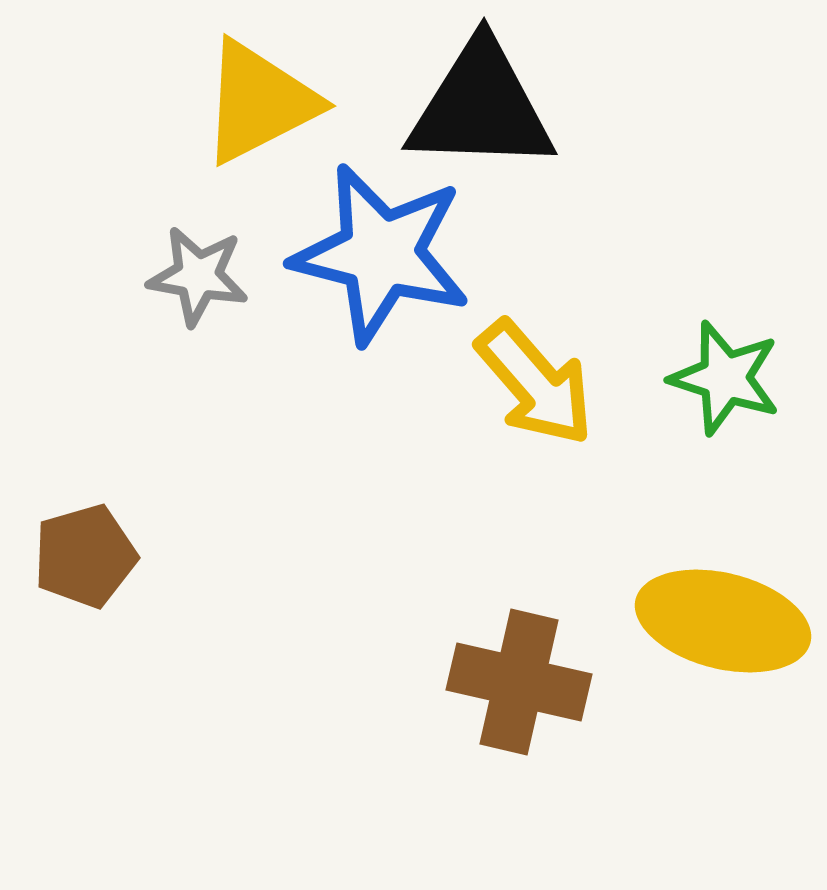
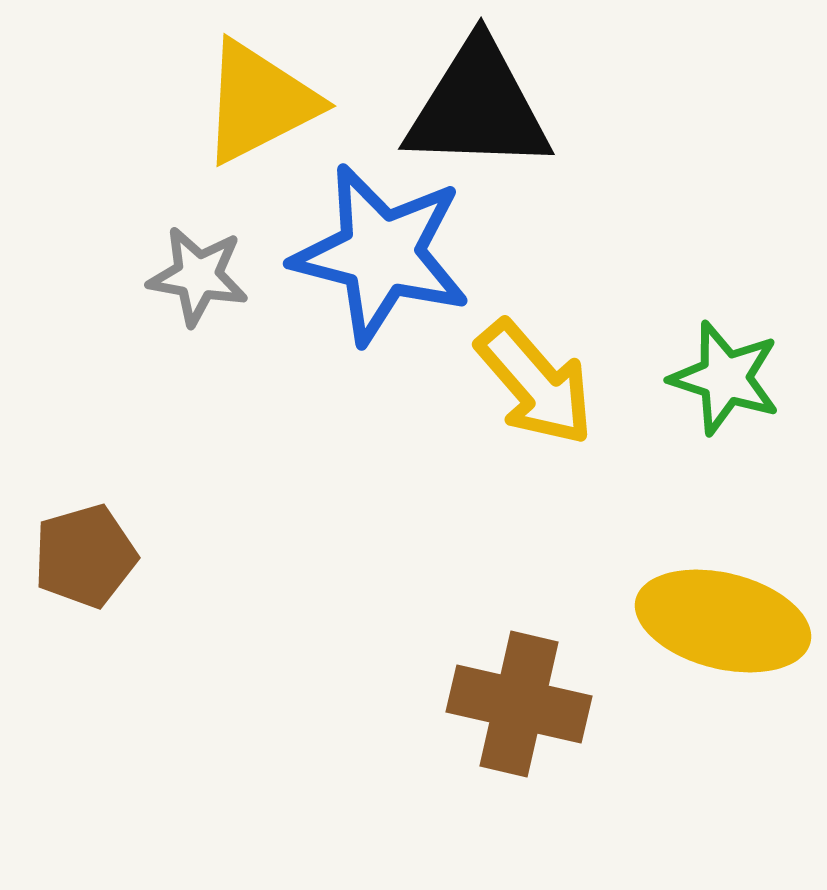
black triangle: moved 3 px left
brown cross: moved 22 px down
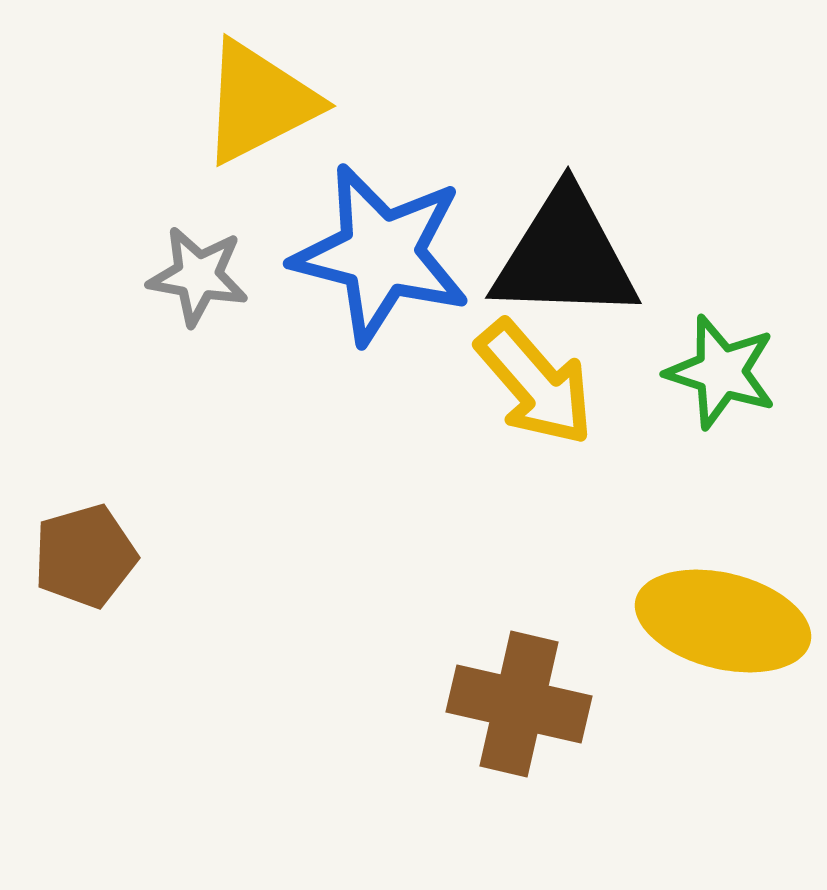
black triangle: moved 87 px right, 149 px down
green star: moved 4 px left, 6 px up
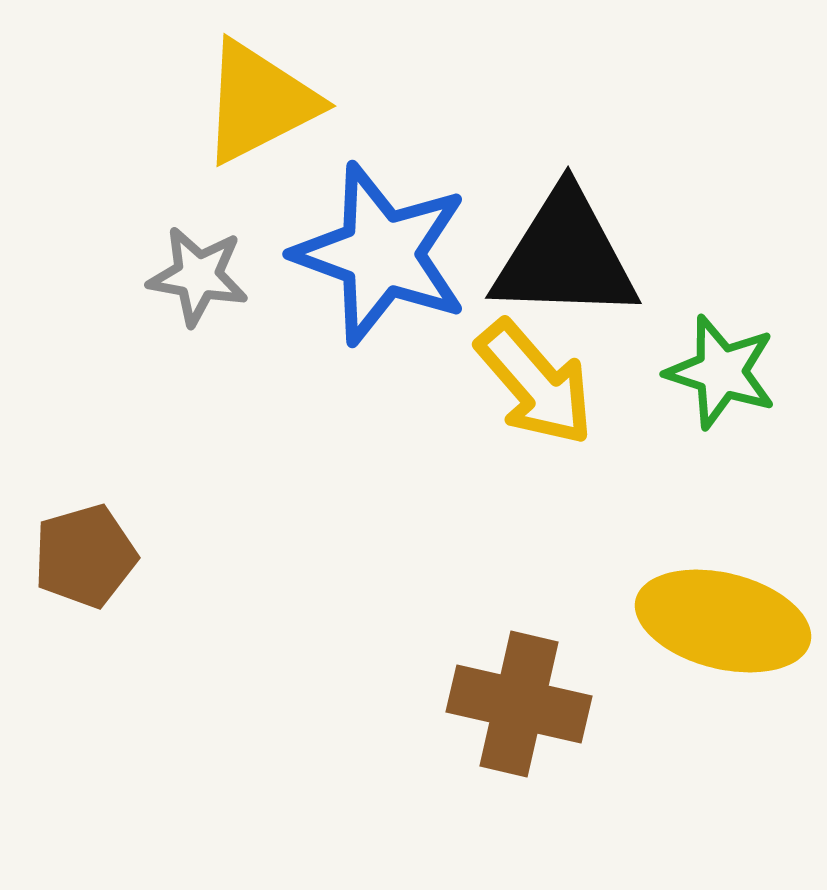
blue star: rotated 6 degrees clockwise
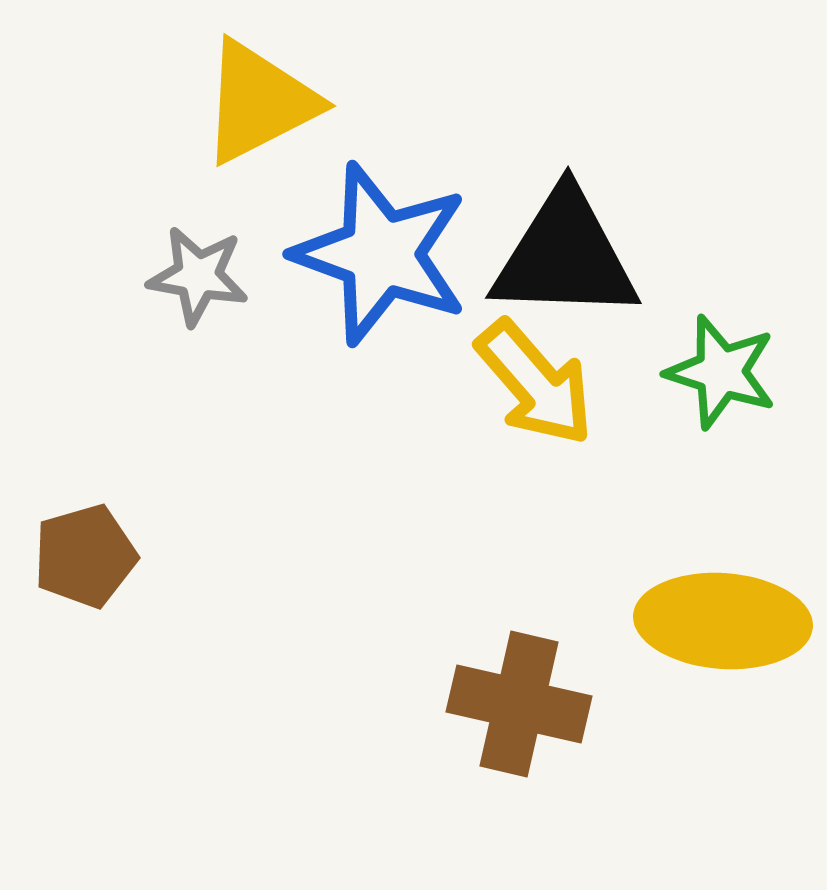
yellow ellipse: rotated 10 degrees counterclockwise
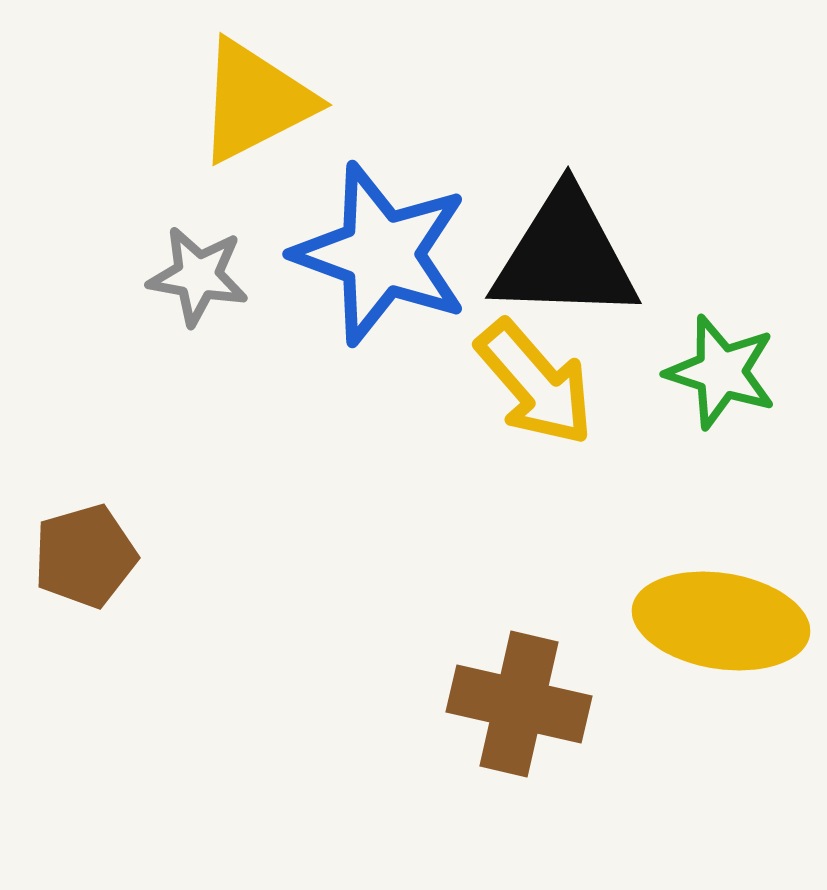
yellow triangle: moved 4 px left, 1 px up
yellow ellipse: moved 2 px left; rotated 5 degrees clockwise
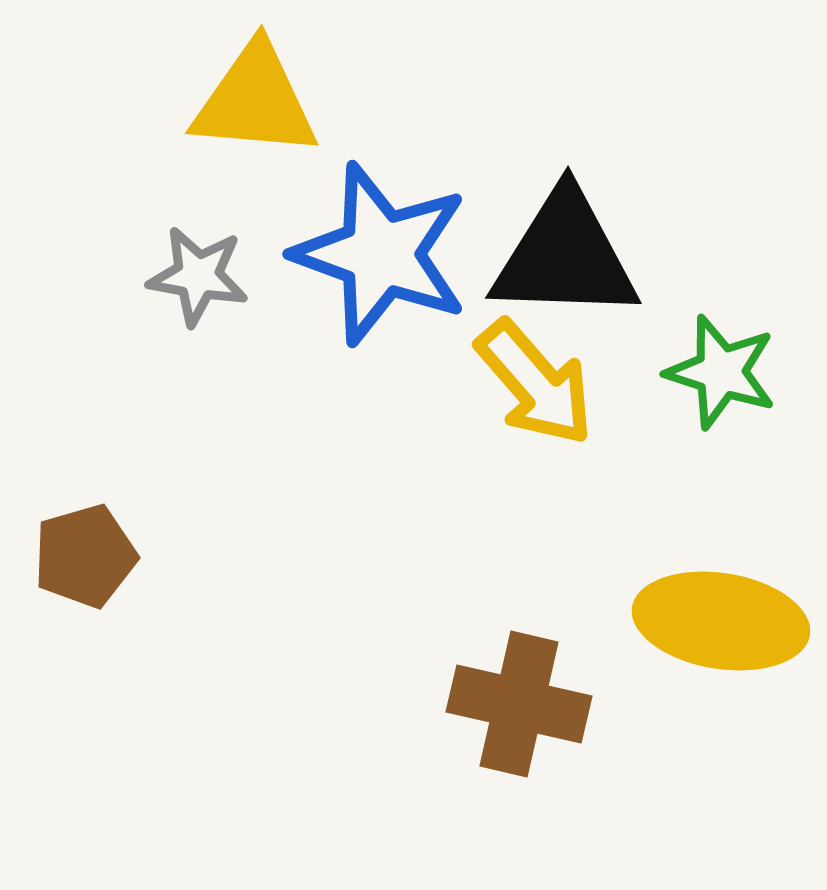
yellow triangle: rotated 32 degrees clockwise
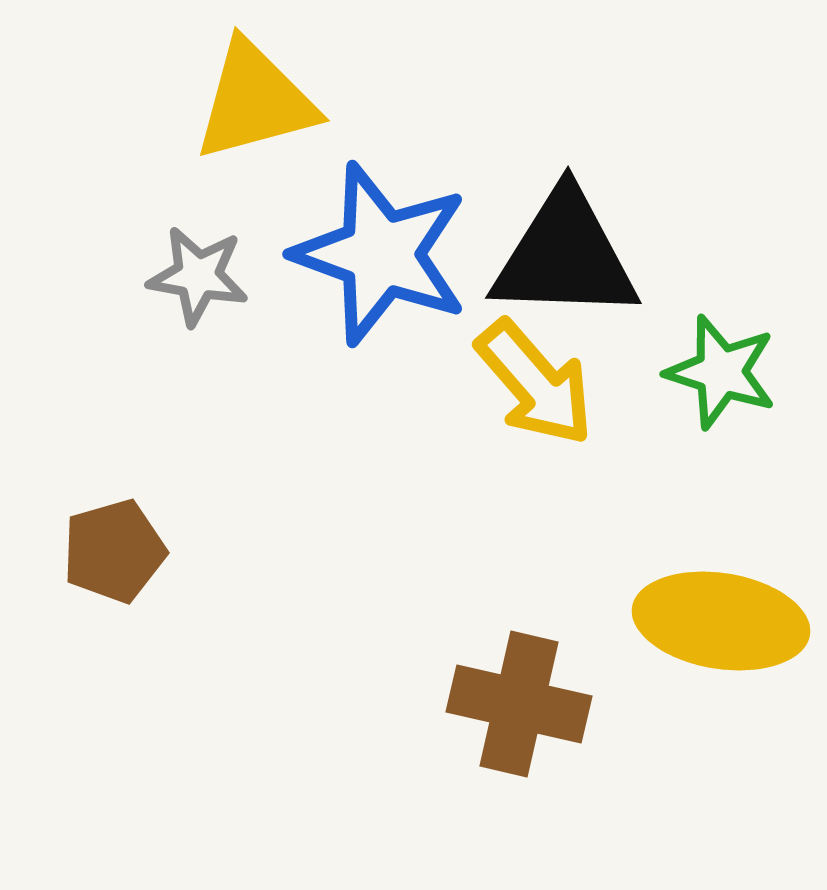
yellow triangle: rotated 20 degrees counterclockwise
brown pentagon: moved 29 px right, 5 px up
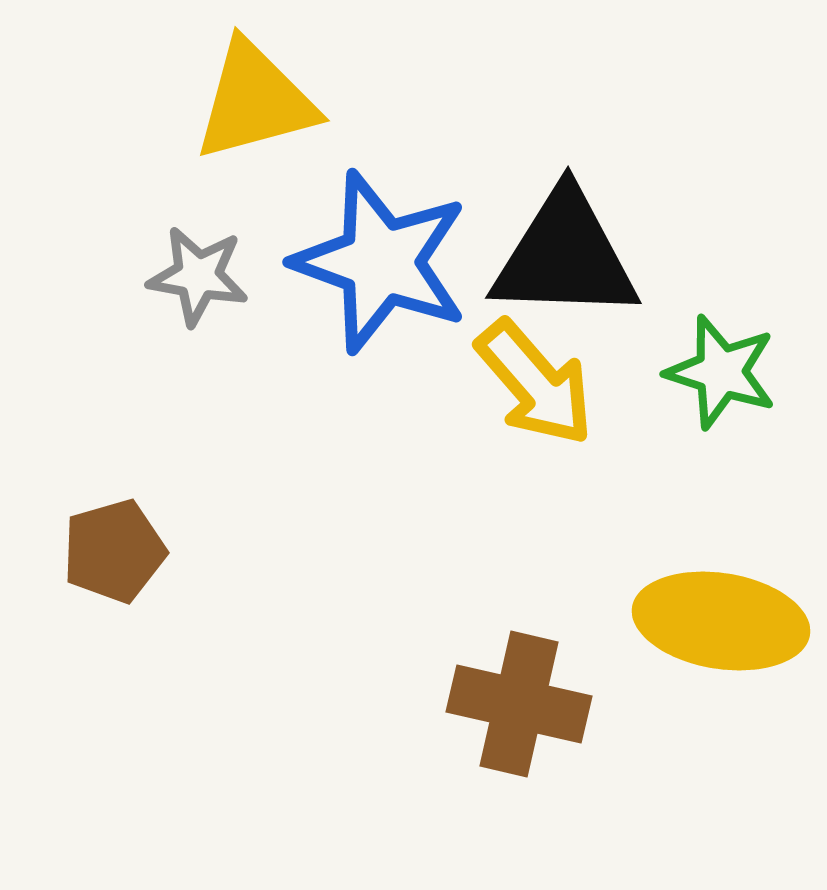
blue star: moved 8 px down
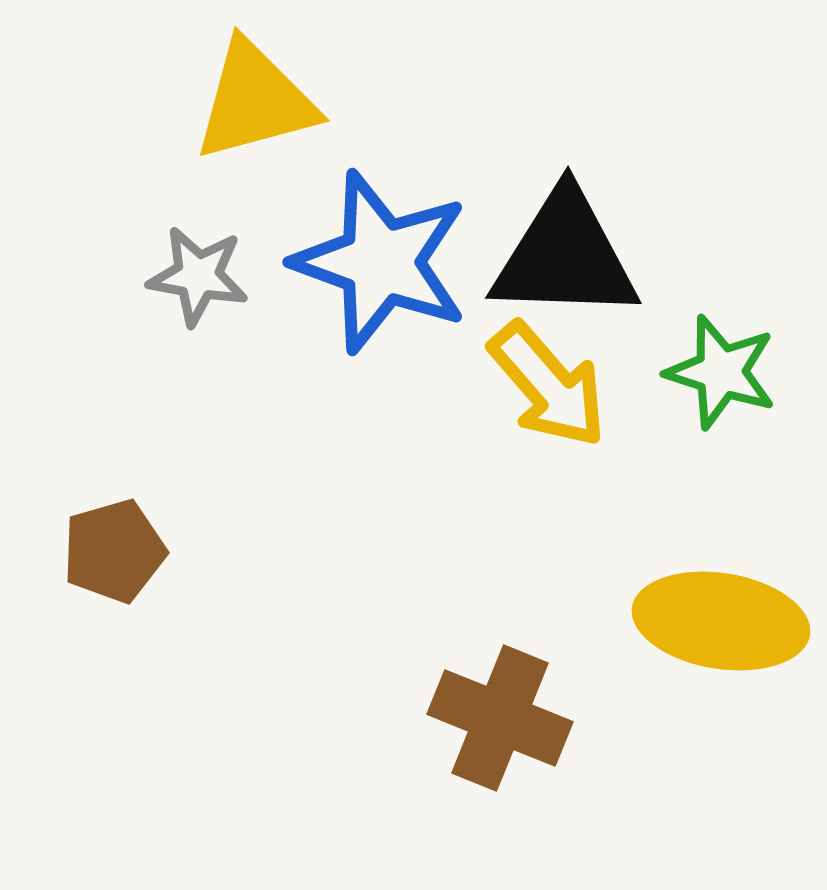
yellow arrow: moved 13 px right, 2 px down
brown cross: moved 19 px left, 14 px down; rotated 9 degrees clockwise
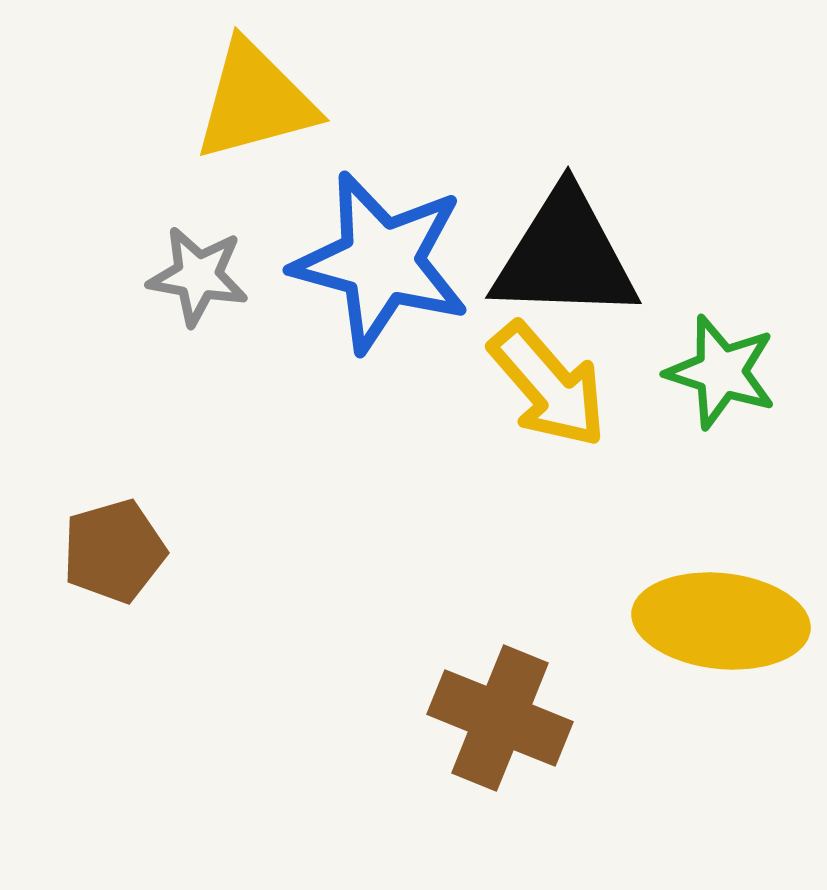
blue star: rotated 5 degrees counterclockwise
yellow ellipse: rotated 3 degrees counterclockwise
